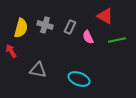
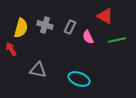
red arrow: moved 2 px up
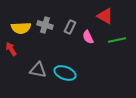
yellow semicircle: rotated 72 degrees clockwise
cyan ellipse: moved 14 px left, 6 px up
